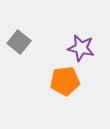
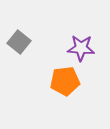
purple star: rotated 8 degrees counterclockwise
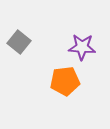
purple star: moved 1 px right, 1 px up
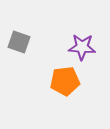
gray square: rotated 20 degrees counterclockwise
